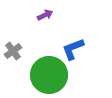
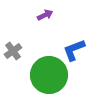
blue L-shape: moved 1 px right, 1 px down
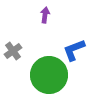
purple arrow: rotated 56 degrees counterclockwise
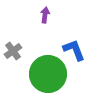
blue L-shape: rotated 90 degrees clockwise
green circle: moved 1 px left, 1 px up
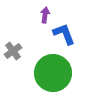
blue L-shape: moved 10 px left, 16 px up
green circle: moved 5 px right, 1 px up
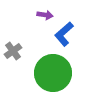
purple arrow: rotated 91 degrees clockwise
blue L-shape: rotated 110 degrees counterclockwise
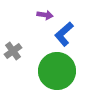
green circle: moved 4 px right, 2 px up
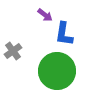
purple arrow: rotated 28 degrees clockwise
blue L-shape: rotated 40 degrees counterclockwise
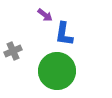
gray cross: rotated 12 degrees clockwise
